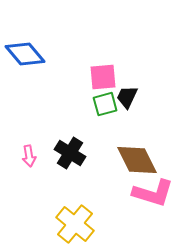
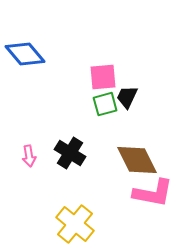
pink L-shape: rotated 6 degrees counterclockwise
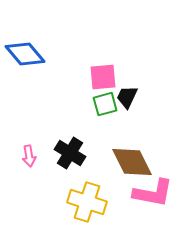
brown diamond: moved 5 px left, 2 px down
yellow cross: moved 12 px right, 22 px up; rotated 21 degrees counterclockwise
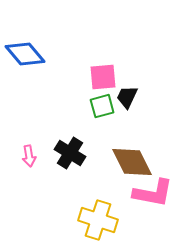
green square: moved 3 px left, 2 px down
yellow cross: moved 11 px right, 18 px down
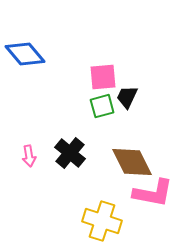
black cross: rotated 8 degrees clockwise
yellow cross: moved 4 px right, 1 px down
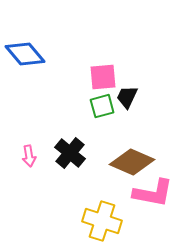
brown diamond: rotated 39 degrees counterclockwise
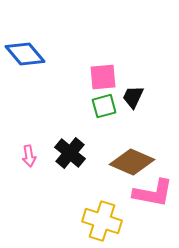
black trapezoid: moved 6 px right
green square: moved 2 px right
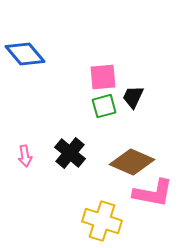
pink arrow: moved 4 px left
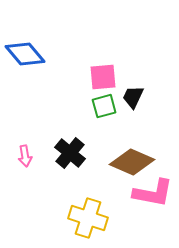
yellow cross: moved 14 px left, 3 px up
